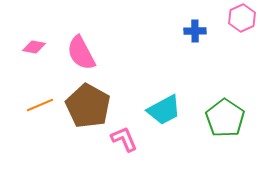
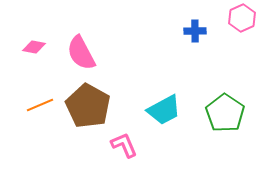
green pentagon: moved 5 px up
pink L-shape: moved 6 px down
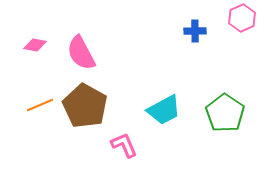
pink diamond: moved 1 px right, 2 px up
brown pentagon: moved 3 px left
